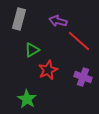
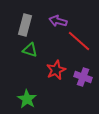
gray rectangle: moved 6 px right, 6 px down
green triangle: moved 2 px left; rotated 49 degrees clockwise
red star: moved 8 px right
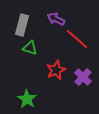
purple arrow: moved 2 px left, 2 px up; rotated 12 degrees clockwise
gray rectangle: moved 3 px left
red line: moved 2 px left, 2 px up
green triangle: moved 2 px up
purple cross: rotated 24 degrees clockwise
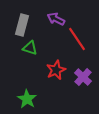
red line: rotated 15 degrees clockwise
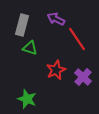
green star: rotated 12 degrees counterclockwise
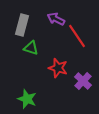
red line: moved 3 px up
green triangle: moved 1 px right
red star: moved 2 px right, 2 px up; rotated 30 degrees counterclockwise
purple cross: moved 4 px down
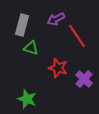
purple arrow: rotated 54 degrees counterclockwise
purple cross: moved 1 px right, 2 px up
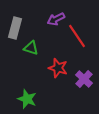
gray rectangle: moved 7 px left, 3 px down
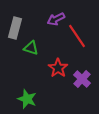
red star: rotated 18 degrees clockwise
purple cross: moved 2 px left
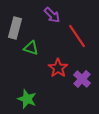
purple arrow: moved 4 px left, 4 px up; rotated 108 degrees counterclockwise
